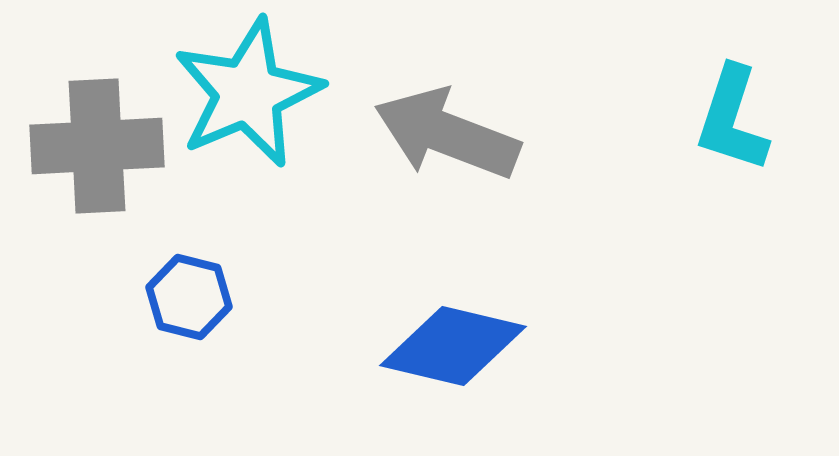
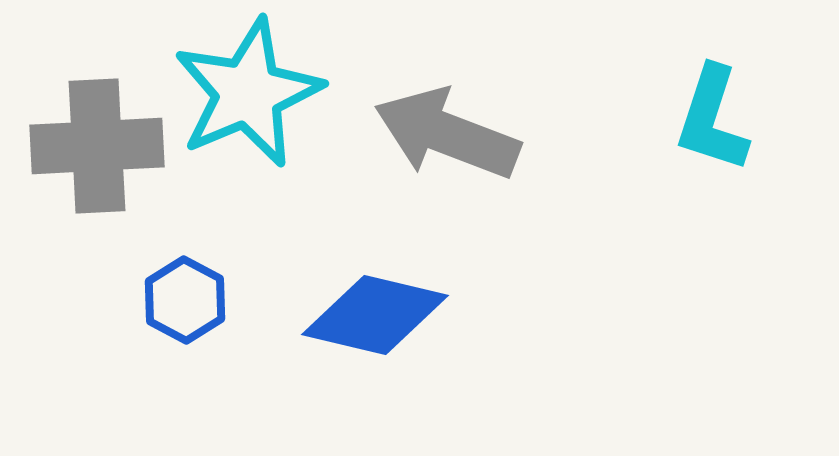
cyan L-shape: moved 20 px left
blue hexagon: moved 4 px left, 3 px down; rotated 14 degrees clockwise
blue diamond: moved 78 px left, 31 px up
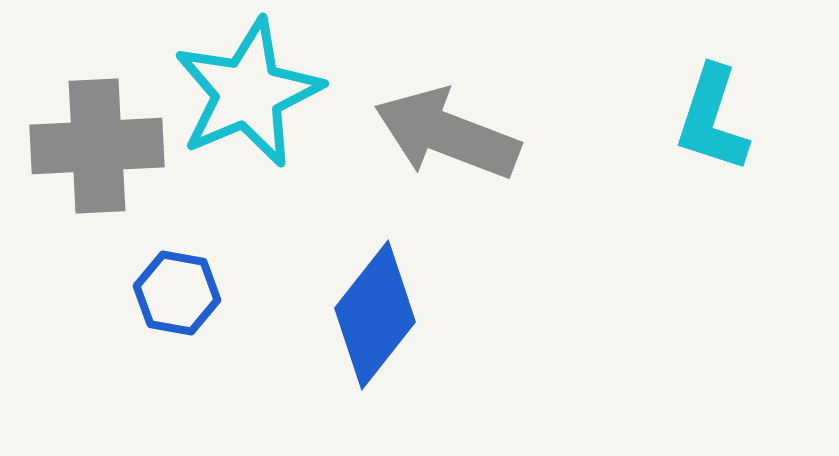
blue hexagon: moved 8 px left, 7 px up; rotated 18 degrees counterclockwise
blue diamond: rotated 65 degrees counterclockwise
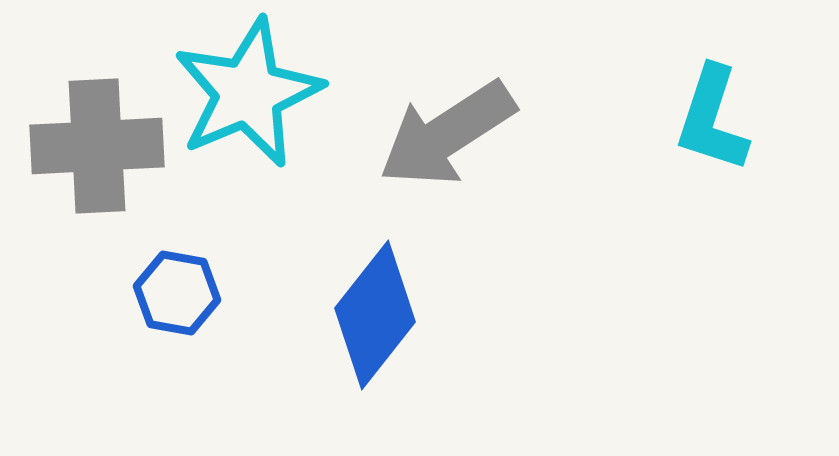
gray arrow: rotated 54 degrees counterclockwise
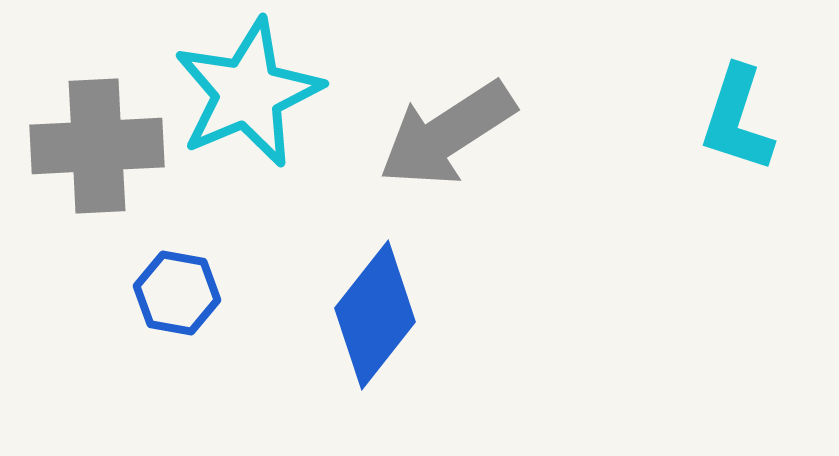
cyan L-shape: moved 25 px right
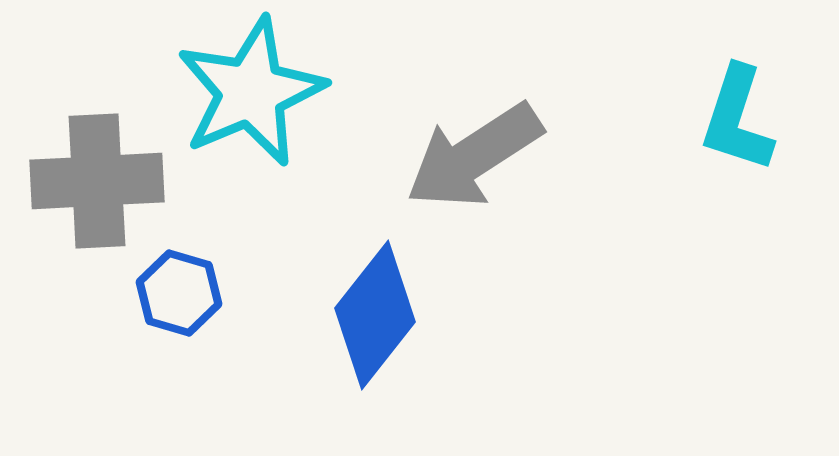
cyan star: moved 3 px right, 1 px up
gray arrow: moved 27 px right, 22 px down
gray cross: moved 35 px down
blue hexagon: moved 2 px right; rotated 6 degrees clockwise
